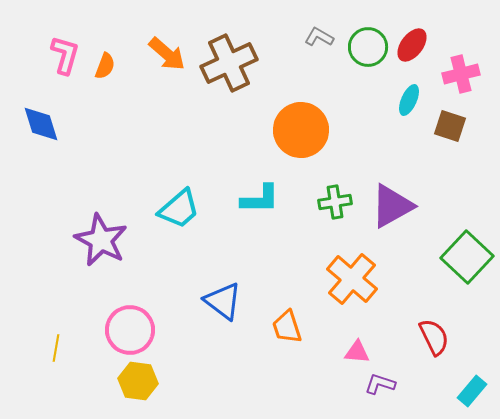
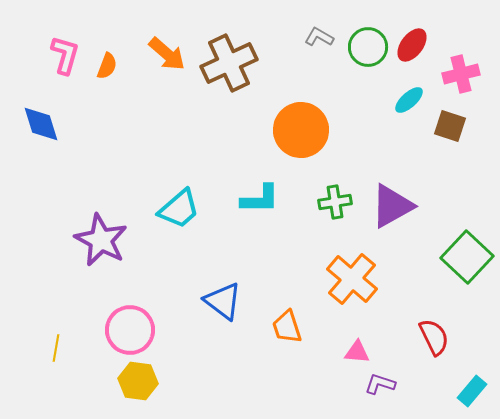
orange semicircle: moved 2 px right
cyan ellipse: rotated 24 degrees clockwise
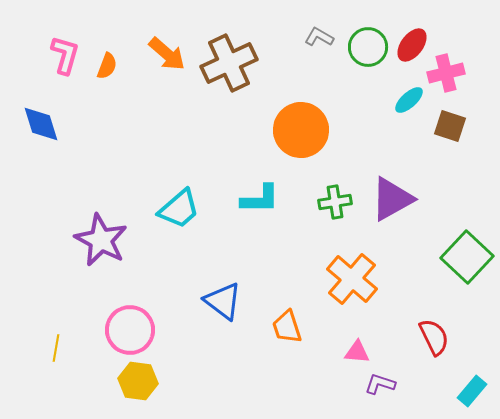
pink cross: moved 15 px left, 1 px up
purple triangle: moved 7 px up
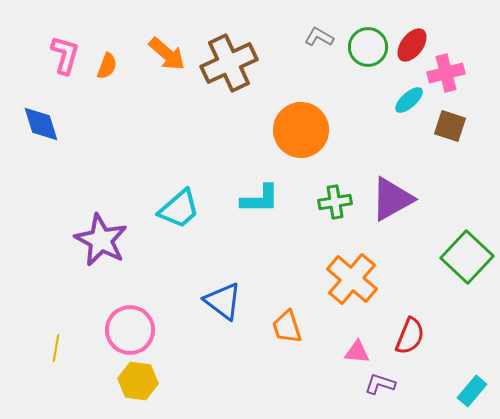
red semicircle: moved 24 px left, 1 px up; rotated 48 degrees clockwise
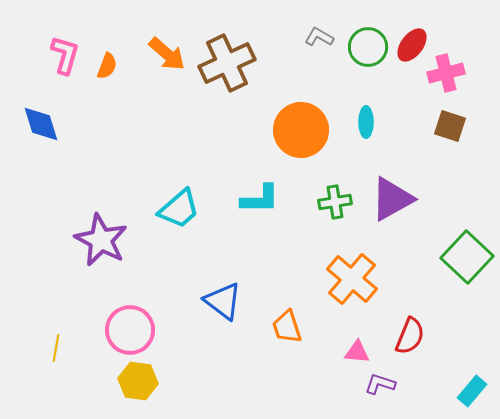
brown cross: moved 2 px left
cyan ellipse: moved 43 px left, 22 px down; rotated 48 degrees counterclockwise
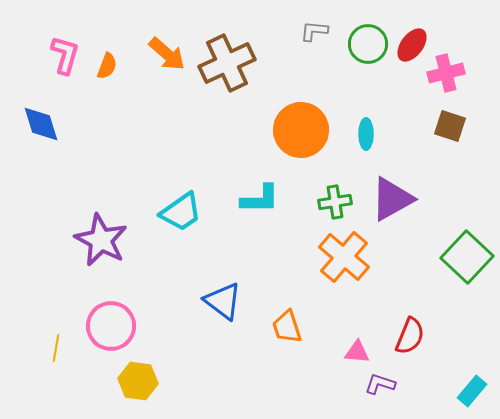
gray L-shape: moved 5 px left, 6 px up; rotated 24 degrees counterclockwise
green circle: moved 3 px up
cyan ellipse: moved 12 px down
cyan trapezoid: moved 2 px right, 3 px down; rotated 6 degrees clockwise
orange cross: moved 8 px left, 22 px up
pink circle: moved 19 px left, 4 px up
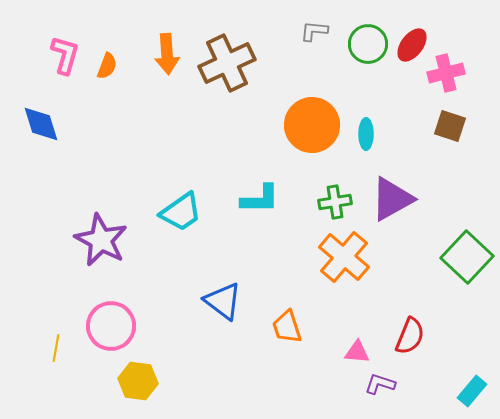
orange arrow: rotated 45 degrees clockwise
orange circle: moved 11 px right, 5 px up
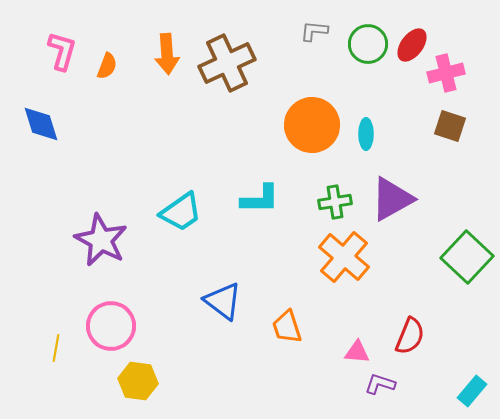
pink L-shape: moved 3 px left, 4 px up
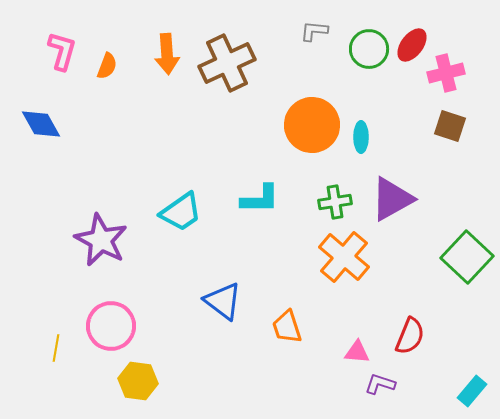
green circle: moved 1 px right, 5 px down
blue diamond: rotated 12 degrees counterclockwise
cyan ellipse: moved 5 px left, 3 px down
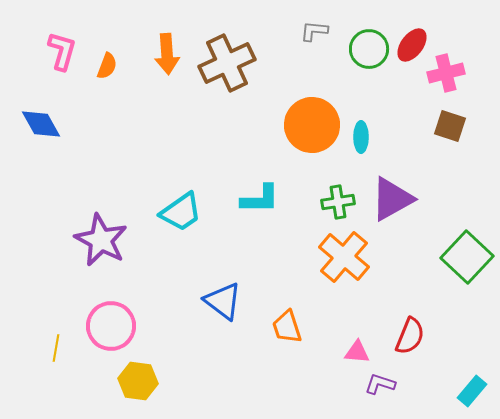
green cross: moved 3 px right
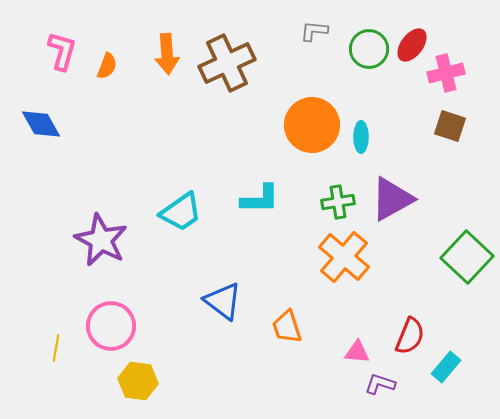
cyan rectangle: moved 26 px left, 24 px up
